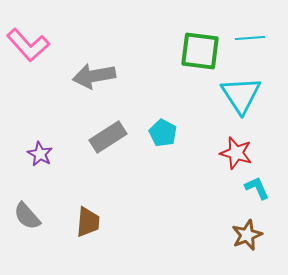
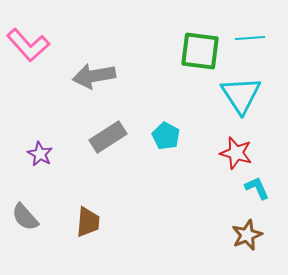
cyan pentagon: moved 3 px right, 3 px down
gray semicircle: moved 2 px left, 1 px down
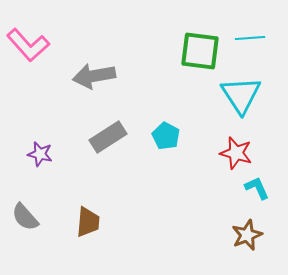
purple star: rotated 15 degrees counterclockwise
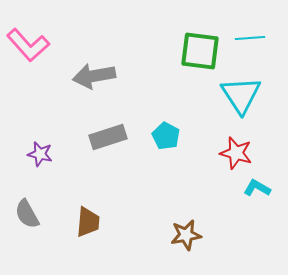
gray rectangle: rotated 15 degrees clockwise
cyan L-shape: rotated 36 degrees counterclockwise
gray semicircle: moved 2 px right, 3 px up; rotated 12 degrees clockwise
brown star: moved 61 px left; rotated 12 degrees clockwise
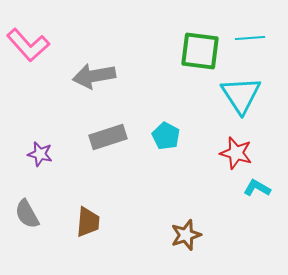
brown star: rotated 8 degrees counterclockwise
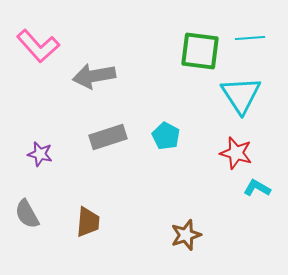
pink L-shape: moved 10 px right, 1 px down
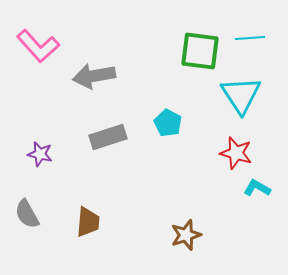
cyan pentagon: moved 2 px right, 13 px up
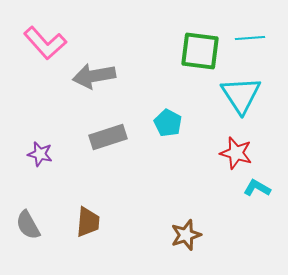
pink L-shape: moved 7 px right, 3 px up
gray semicircle: moved 1 px right, 11 px down
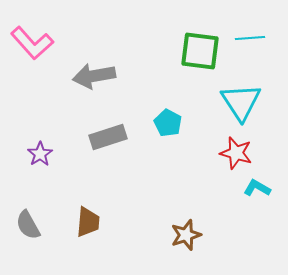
pink L-shape: moved 13 px left
cyan triangle: moved 7 px down
purple star: rotated 25 degrees clockwise
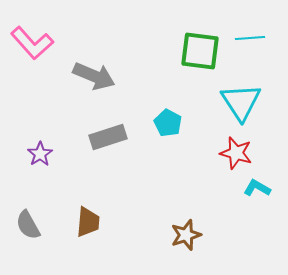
gray arrow: rotated 147 degrees counterclockwise
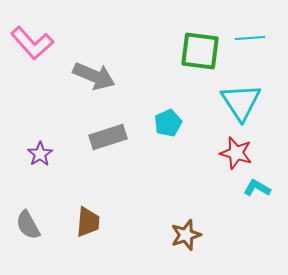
cyan pentagon: rotated 20 degrees clockwise
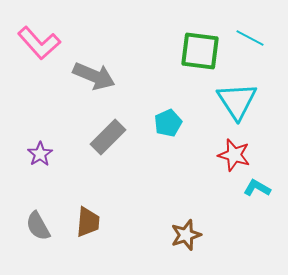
cyan line: rotated 32 degrees clockwise
pink L-shape: moved 7 px right
cyan triangle: moved 4 px left, 1 px up
gray rectangle: rotated 27 degrees counterclockwise
red star: moved 2 px left, 2 px down
gray semicircle: moved 10 px right, 1 px down
